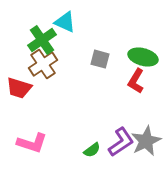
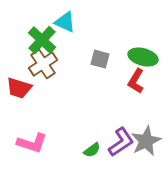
green cross: rotated 12 degrees counterclockwise
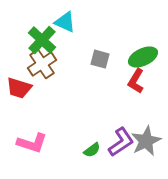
green ellipse: rotated 40 degrees counterclockwise
brown cross: moved 1 px left
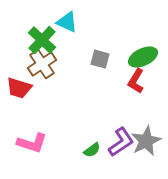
cyan triangle: moved 2 px right
